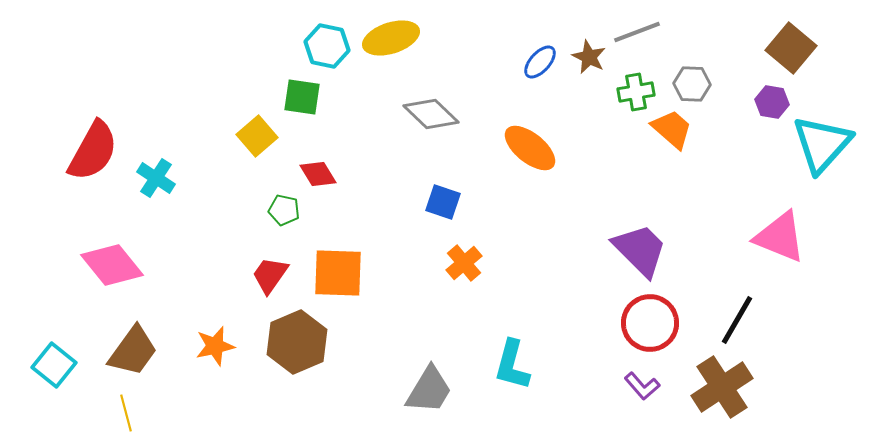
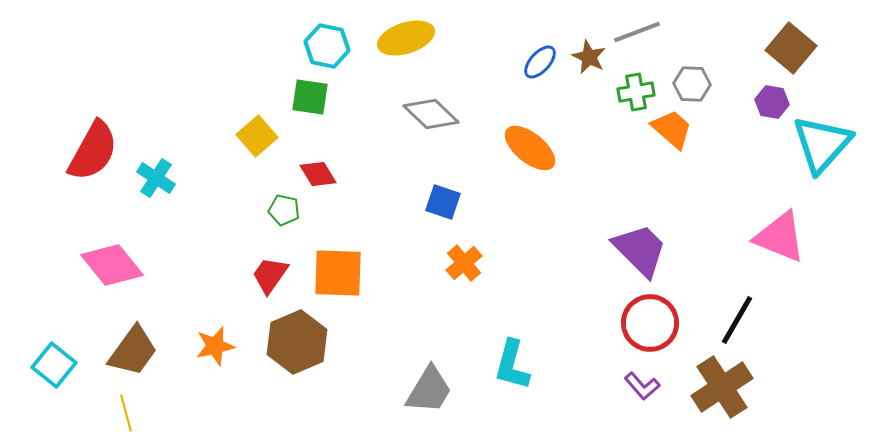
yellow ellipse: moved 15 px right
green square: moved 8 px right
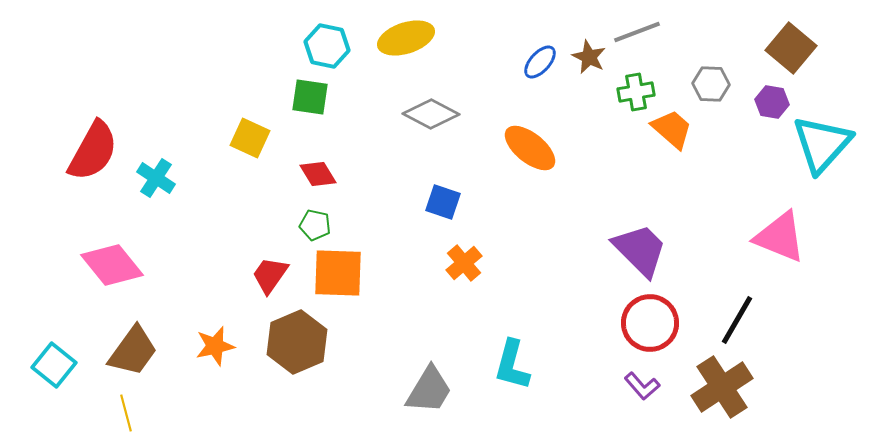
gray hexagon: moved 19 px right
gray diamond: rotated 16 degrees counterclockwise
yellow square: moved 7 px left, 2 px down; rotated 24 degrees counterclockwise
green pentagon: moved 31 px right, 15 px down
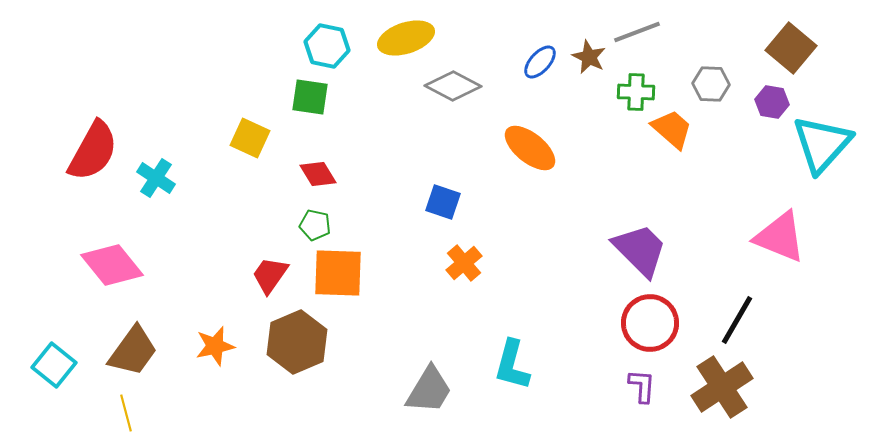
green cross: rotated 12 degrees clockwise
gray diamond: moved 22 px right, 28 px up
purple L-shape: rotated 135 degrees counterclockwise
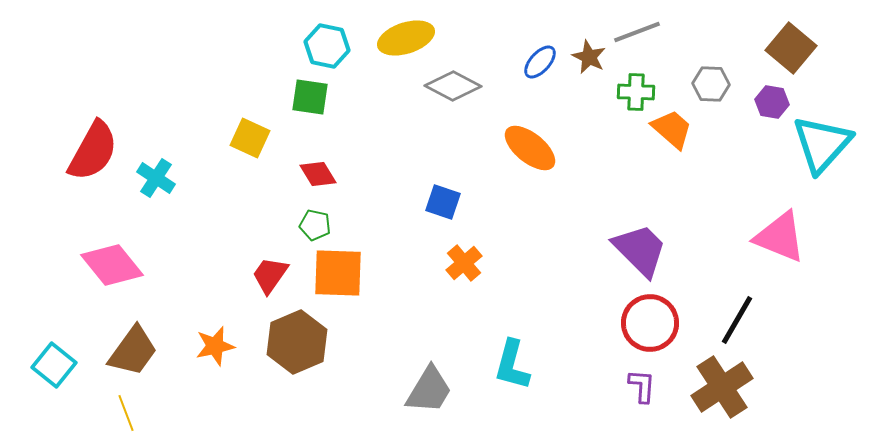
yellow line: rotated 6 degrees counterclockwise
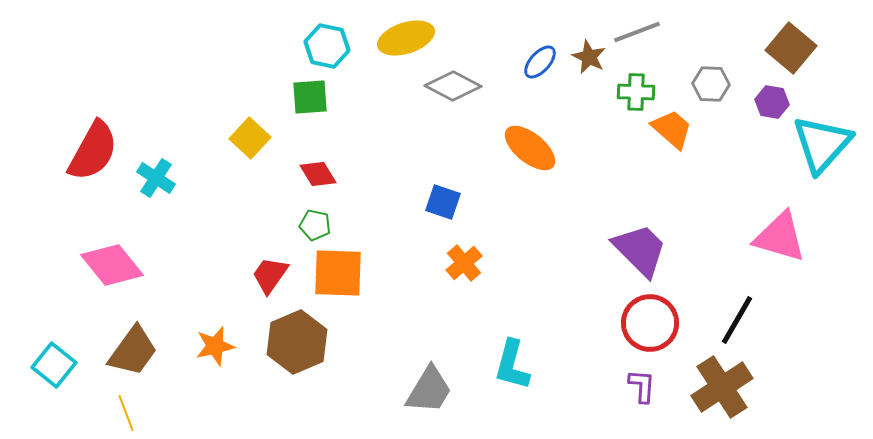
green square: rotated 12 degrees counterclockwise
yellow square: rotated 18 degrees clockwise
pink triangle: rotated 6 degrees counterclockwise
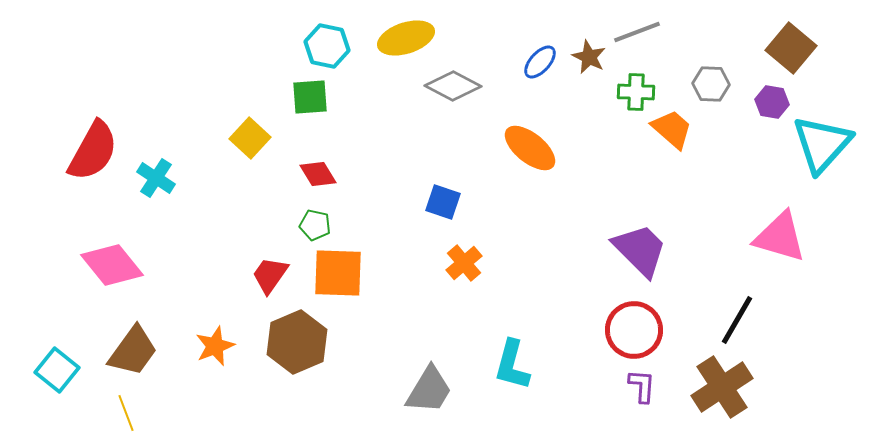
red circle: moved 16 px left, 7 px down
orange star: rotated 9 degrees counterclockwise
cyan square: moved 3 px right, 5 px down
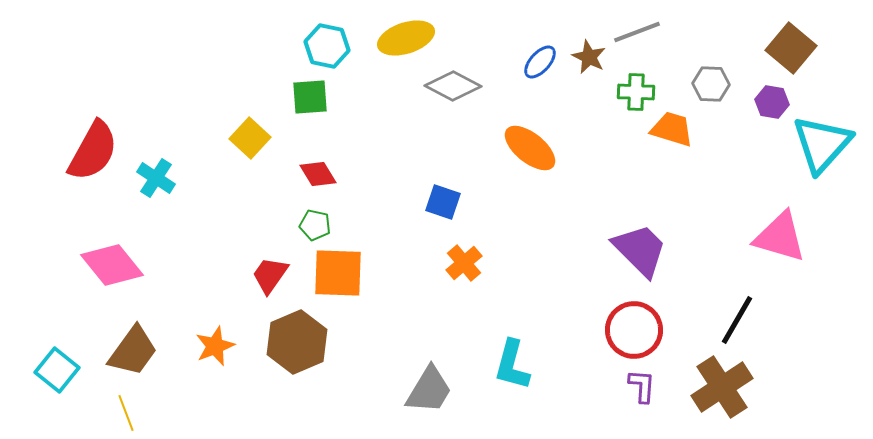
orange trapezoid: rotated 24 degrees counterclockwise
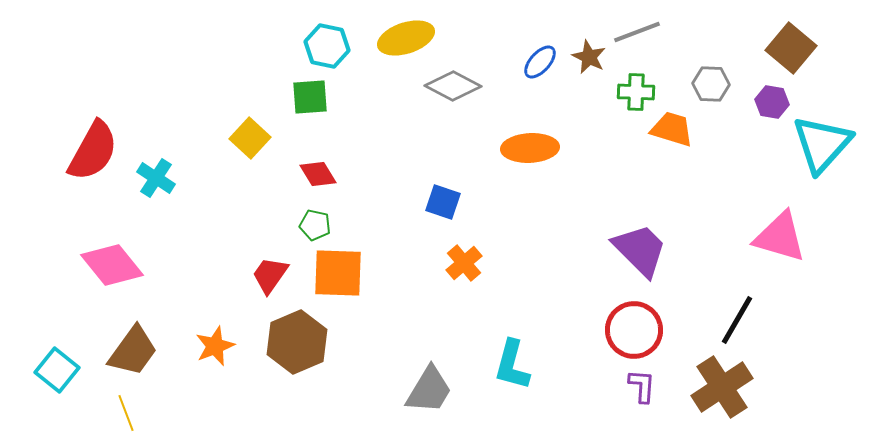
orange ellipse: rotated 42 degrees counterclockwise
